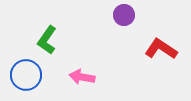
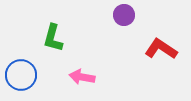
green L-shape: moved 6 px right, 2 px up; rotated 20 degrees counterclockwise
blue circle: moved 5 px left
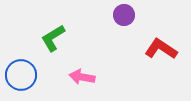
green L-shape: rotated 44 degrees clockwise
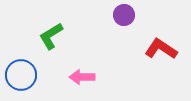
green L-shape: moved 2 px left, 2 px up
pink arrow: rotated 10 degrees counterclockwise
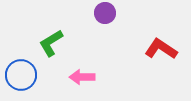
purple circle: moved 19 px left, 2 px up
green L-shape: moved 7 px down
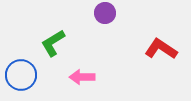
green L-shape: moved 2 px right
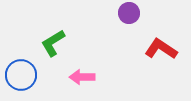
purple circle: moved 24 px right
